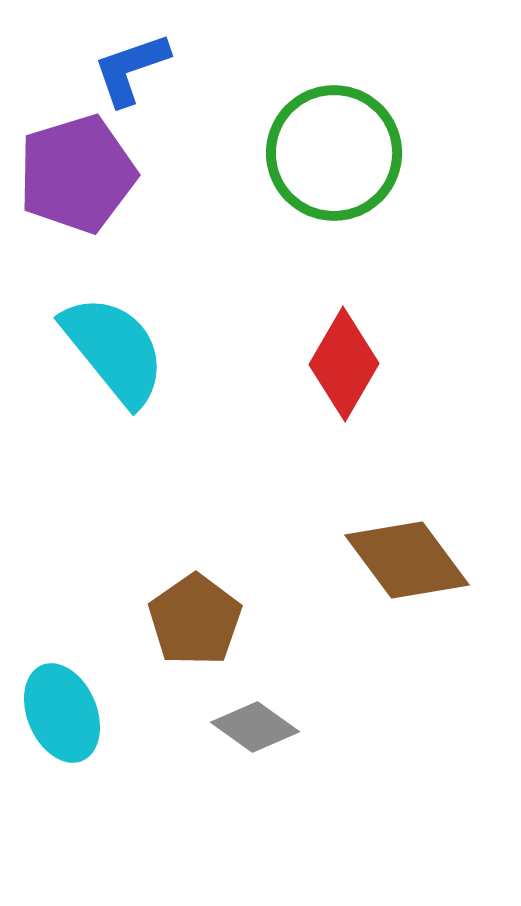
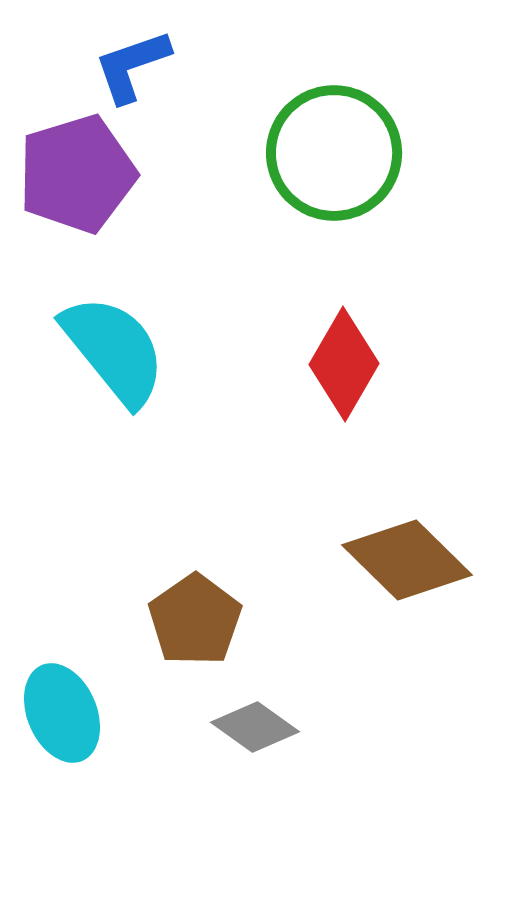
blue L-shape: moved 1 px right, 3 px up
brown diamond: rotated 9 degrees counterclockwise
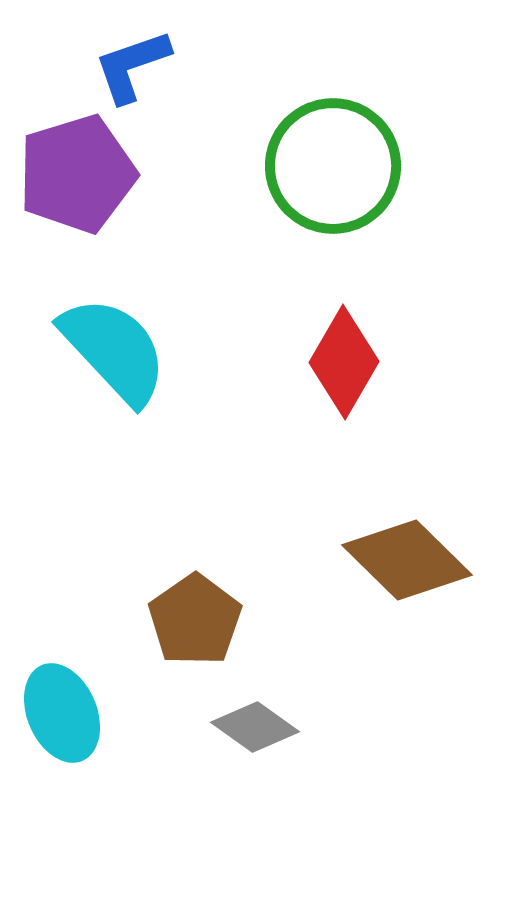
green circle: moved 1 px left, 13 px down
cyan semicircle: rotated 4 degrees counterclockwise
red diamond: moved 2 px up
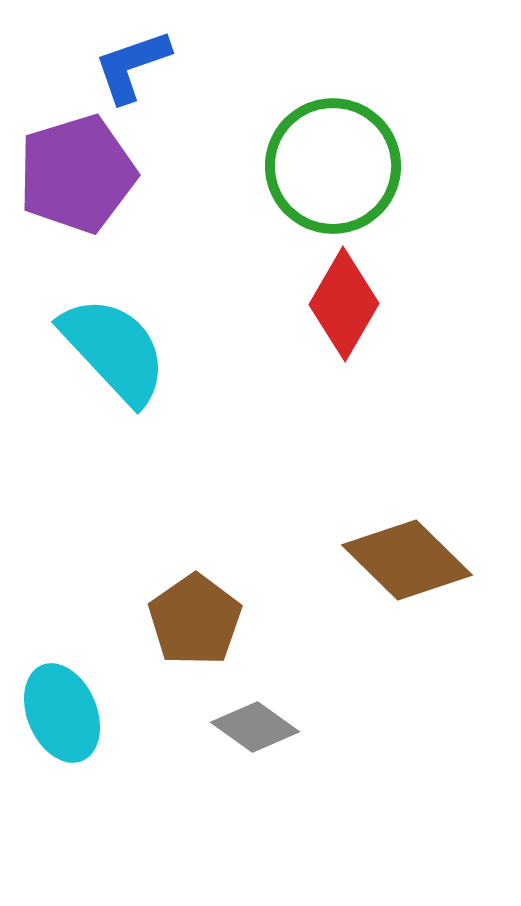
red diamond: moved 58 px up
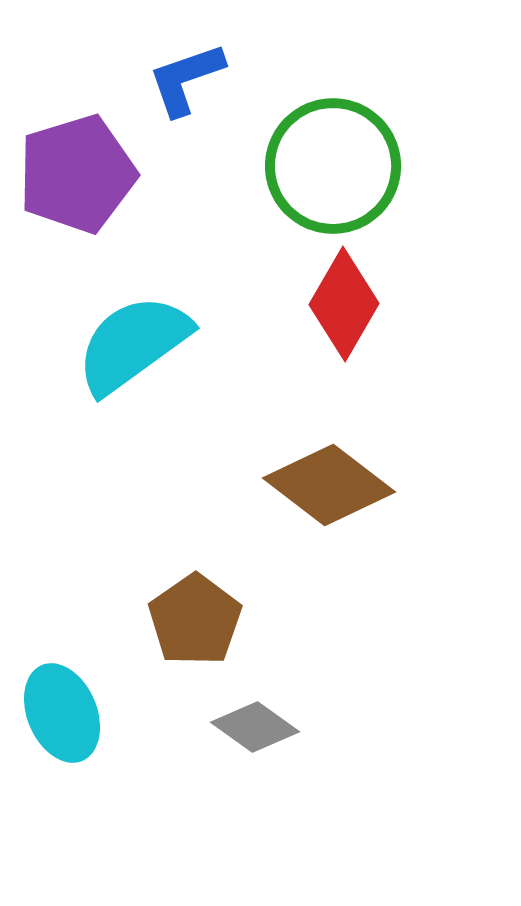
blue L-shape: moved 54 px right, 13 px down
cyan semicircle: moved 19 px right, 6 px up; rotated 83 degrees counterclockwise
brown diamond: moved 78 px left, 75 px up; rotated 7 degrees counterclockwise
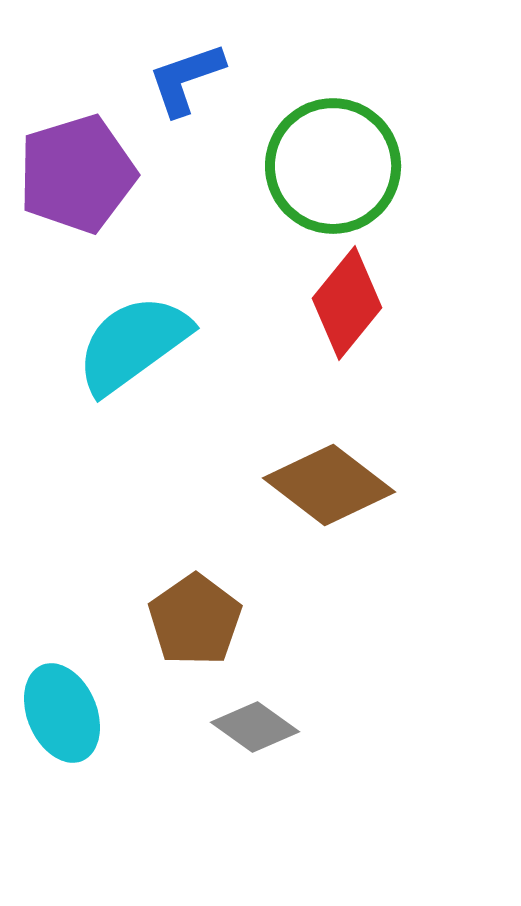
red diamond: moved 3 px right, 1 px up; rotated 9 degrees clockwise
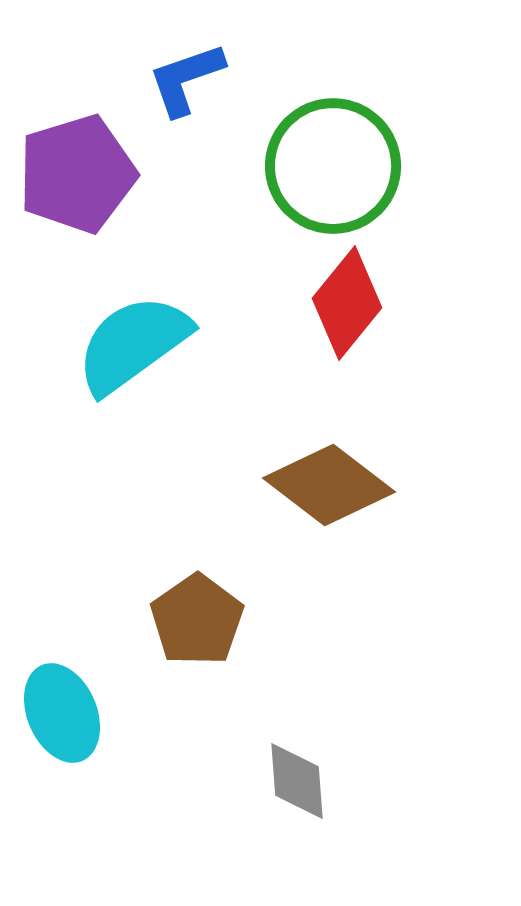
brown pentagon: moved 2 px right
gray diamond: moved 42 px right, 54 px down; rotated 50 degrees clockwise
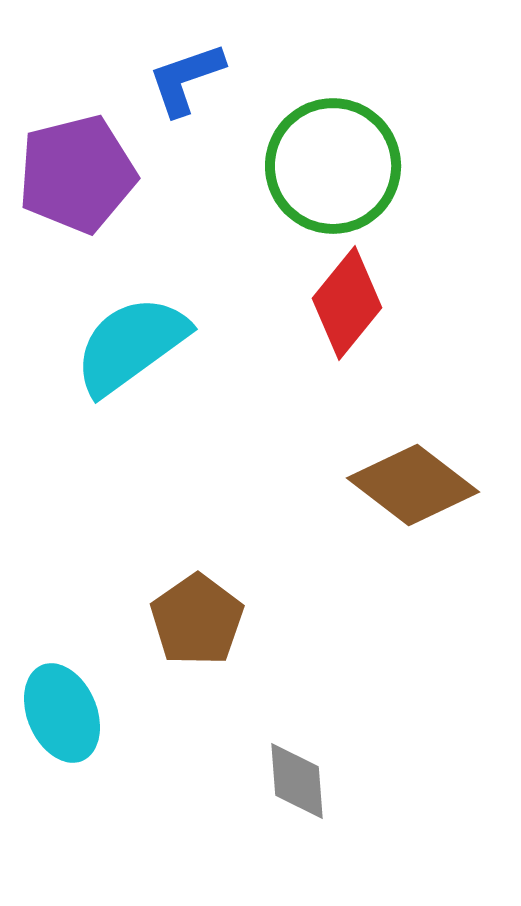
purple pentagon: rotated 3 degrees clockwise
cyan semicircle: moved 2 px left, 1 px down
brown diamond: moved 84 px right
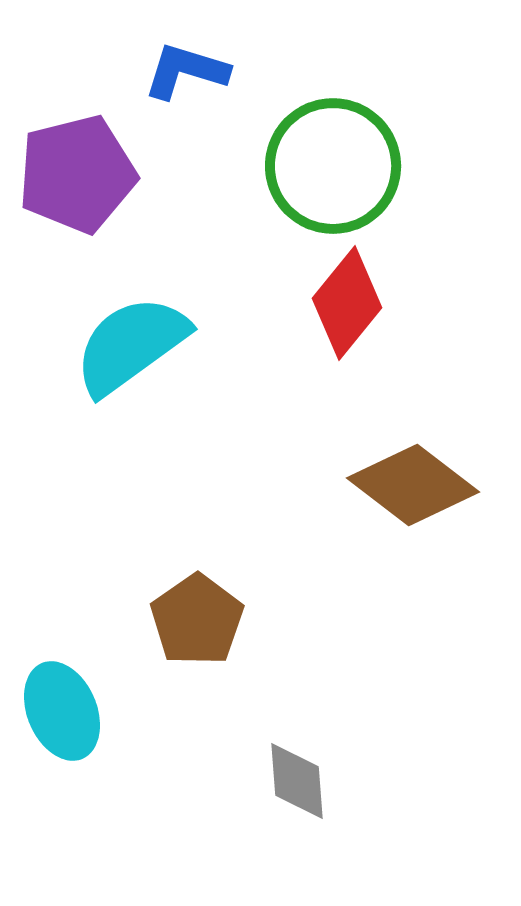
blue L-shape: moved 8 px up; rotated 36 degrees clockwise
cyan ellipse: moved 2 px up
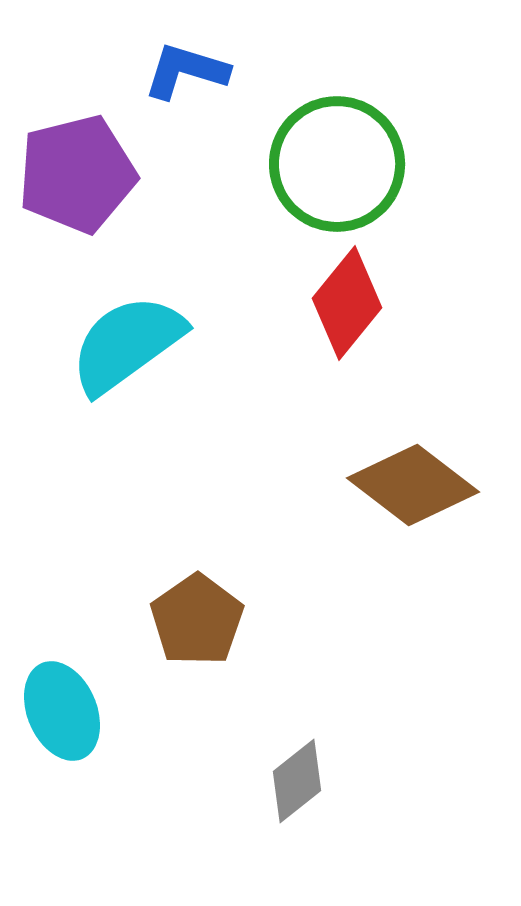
green circle: moved 4 px right, 2 px up
cyan semicircle: moved 4 px left, 1 px up
gray diamond: rotated 56 degrees clockwise
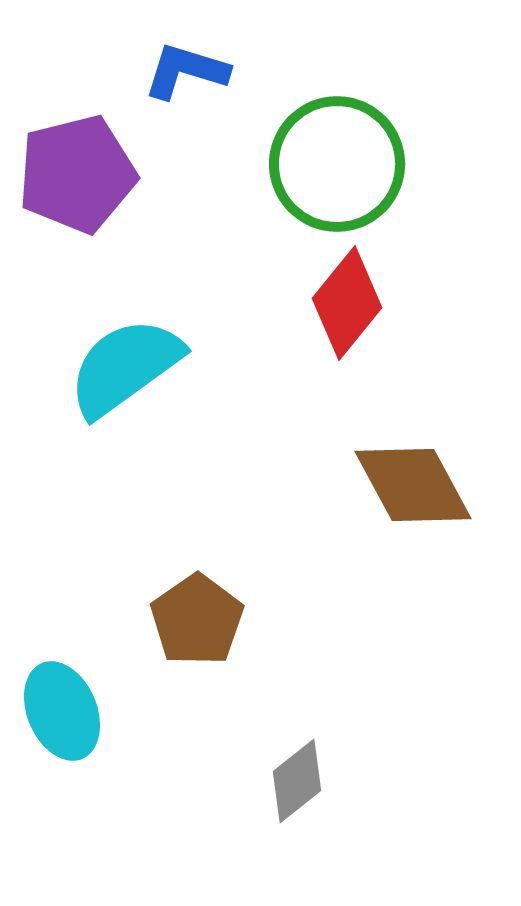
cyan semicircle: moved 2 px left, 23 px down
brown diamond: rotated 24 degrees clockwise
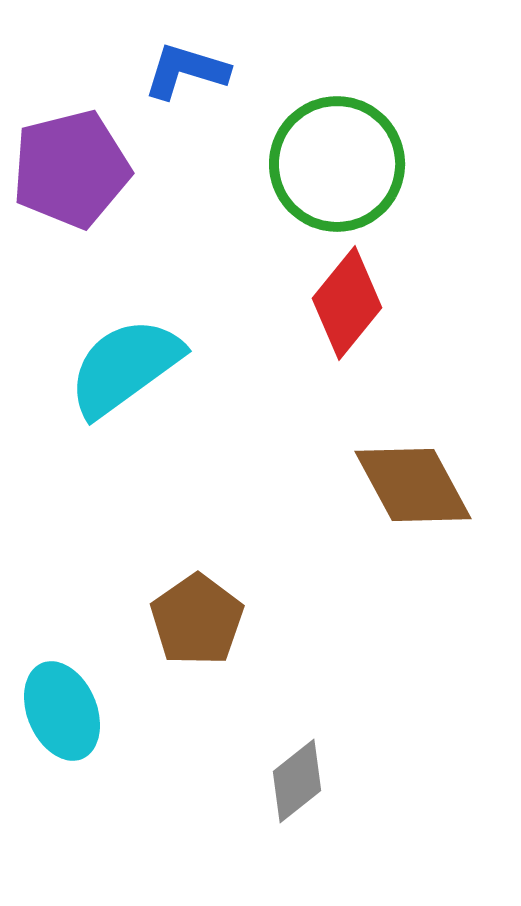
purple pentagon: moved 6 px left, 5 px up
